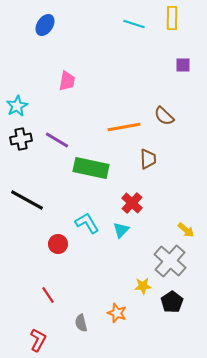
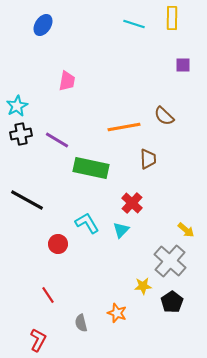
blue ellipse: moved 2 px left
black cross: moved 5 px up
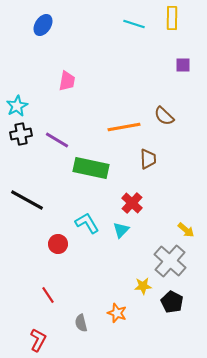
black pentagon: rotated 10 degrees counterclockwise
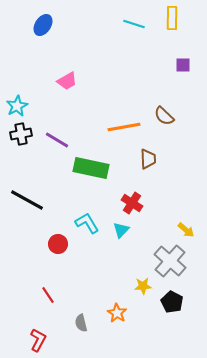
pink trapezoid: rotated 50 degrees clockwise
red cross: rotated 10 degrees counterclockwise
orange star: rotated 12 degrees clockwise
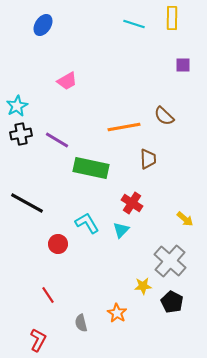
black line: moved 3 px down
yellow arrow: moved 1 px left, 11 px up
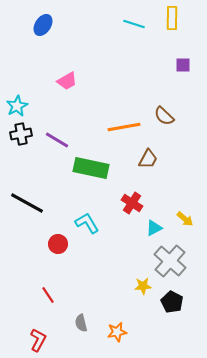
brown trapezoid: rotated 30 degrees clockwise
cyan triangle: moved 33 px right, 2 px up; rotated 18 degrees clockwise
orange star: moved 19 px down; rotated 30 degrees clockwise
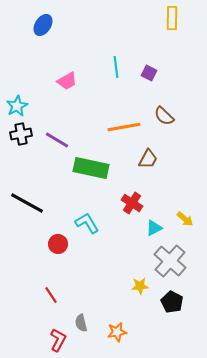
cyan line: moved 18 px left, 43 px down; rotated 65 degrees clockwise
purple square: moved 34 px left, 8 px down; rotated 28 degrees clockwise
yellow star: moved 3 px left
red line: moved 3 px right
red L-shape: moved 20 px right
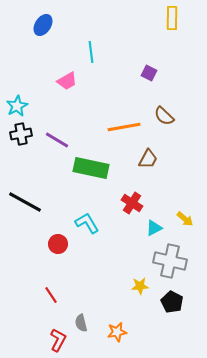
cyan line: moved 25 px left, 15 px up
black line: moved 2 px left, 1 px up
gray cross: rotated 28 degrees counterclockwise
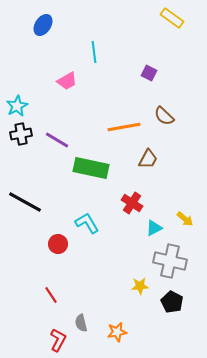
yellow rectangle: rotated 55 degrees counterclockwise
cyan line: moved 3 px right
